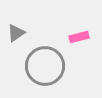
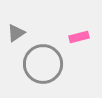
gray circle: moved 2 px left, 2 px up
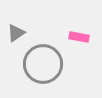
pink rectangle: rotated 24 degrees clockwise
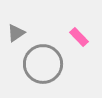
pink rectangle: rotated 36 degrees clockwise
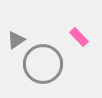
gray triangle: moved 7 px down
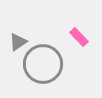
gray triangle: moved 2 px right, 2 px down
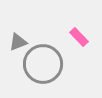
gray triangle: rotated 12 degrees clockwise
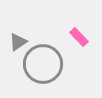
gray triangle: rotated 12 degrees counterclockwise
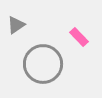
gray triangle: moved 2 px left, 17 px up
